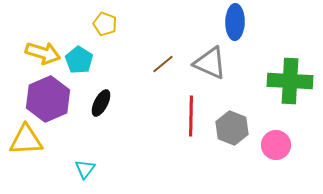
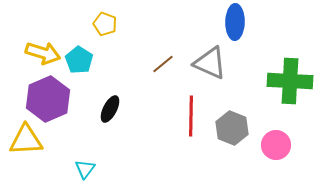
black ellipse: moved 9 px right, 6 px down
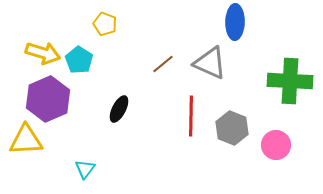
black ellipse: moved 9 px right
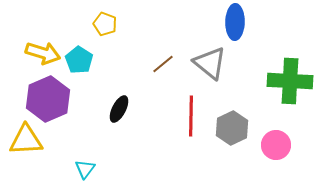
gray triangle: rotated 15 degrees clockwise
gray hexagon: rotated 12 degrees clockwise
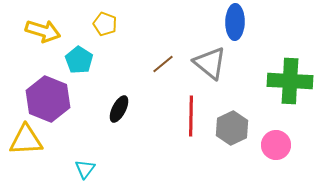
yellow arrow: moved 22 px up
purple hexagon: rotated 15 degrees counterclockwise
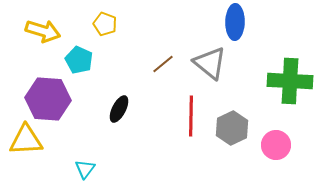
cyan pentagon: rotated 8 degrees counterclockwise
purple hexagon: rotated 18 degrees counterclockwise
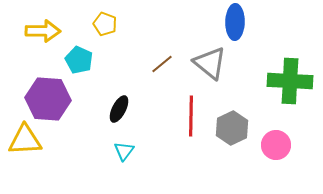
yellow arrow: rotated 16 degrees counterclockwise
brown line: moved 1 px left
yellow triangle: moved 1 px left
cyan triangle: moved 39 px right, 18 px up
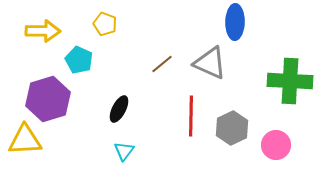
gray triangle: rotated 15 degrees counterclockwise
purple hexagon: rotated 21 degrees counterclockwise
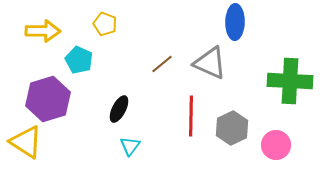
yellow triangle: moved 1 px right, 2 px down; rotated 36 degrees clockwise
cyan triangle: moved 6 px right, 5 px up
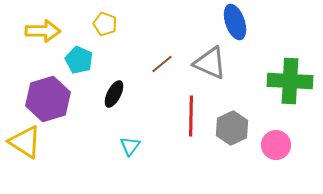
blue ellipse: rotated 20 degrees counterclockwise
black ellipse: moved 5 px left, 15 px up
yellow triangle: moved 1 px left
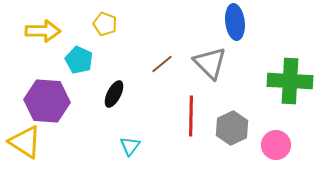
blue ellipse: rotated 12 degrees clockwise
gray triangle: rotated 21 degrees clockwise
purple hexagon: moved 1 px left, 2 px down; rotated 21 degrees clockwise
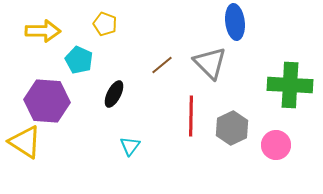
brown line: moved 1 px down
green cross: moved 4 px down
